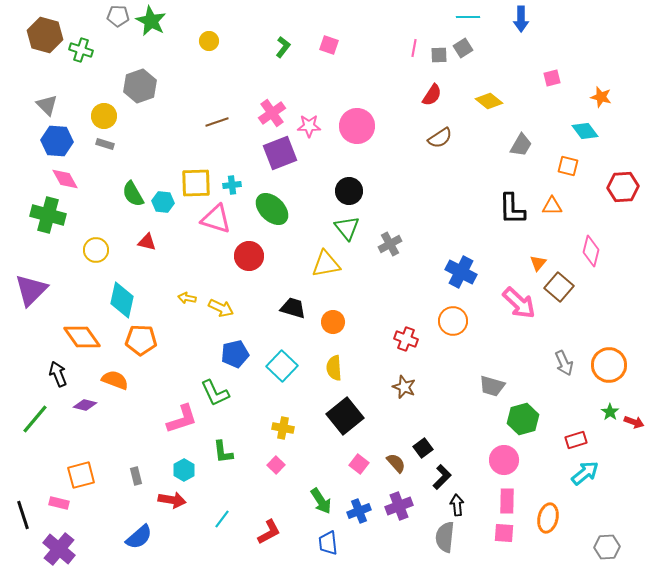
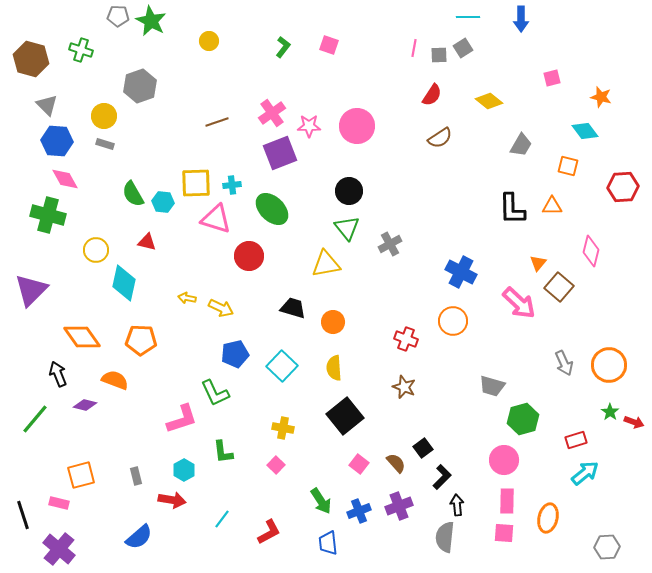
brown hexagon at (45, 35): moved 14 px left, 24 px down
cyan diamond at (122, 300): moved 2 px right, 17 px up
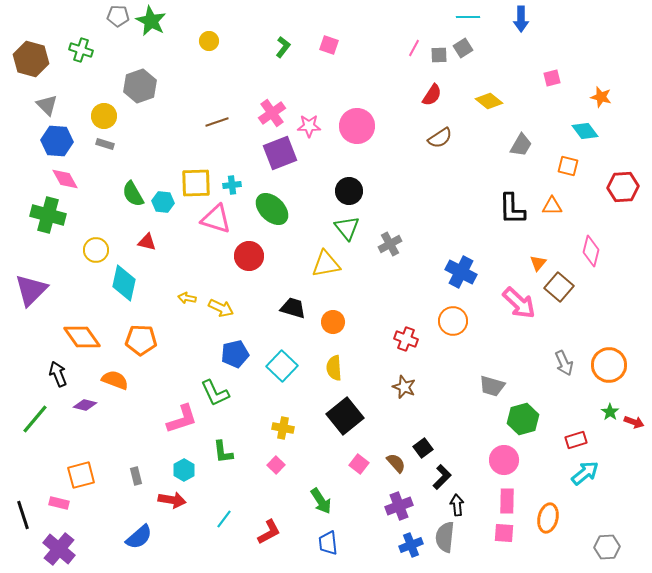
pink line at (414, 48): rotated 18 degrees clockwise
blue cross at (359, 511): moved 52 px right, 34 px down
cyan line at (222, 519): moved 2 px right
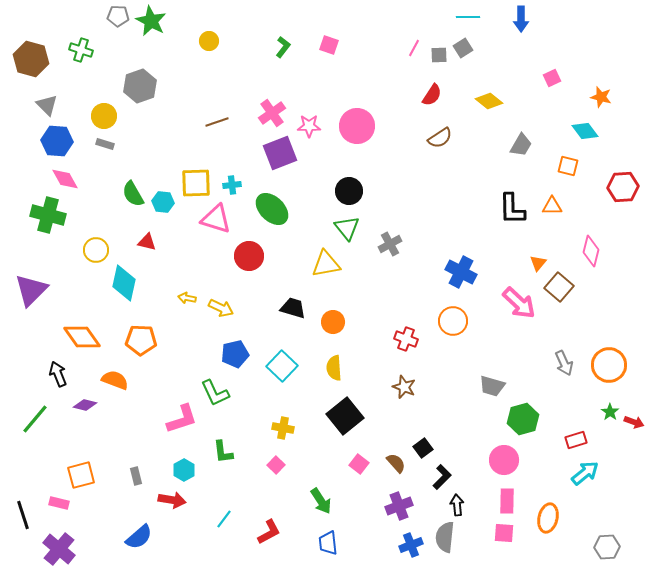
pink square at (552, 78): rotated 12 degrees counterclockwise
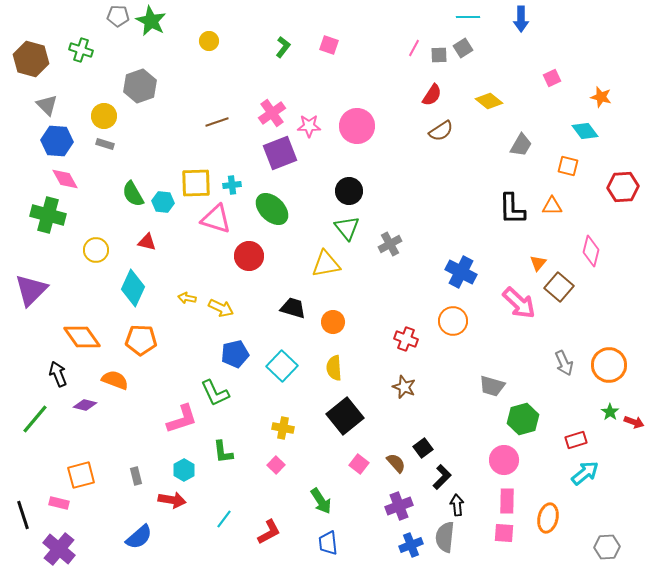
brown semicircle at (440, 138): moved 1 px right, 7 px up
cyan diamond at (124, 283): moved 9 px right, 5 px down; rotated 12 degrees clockwise
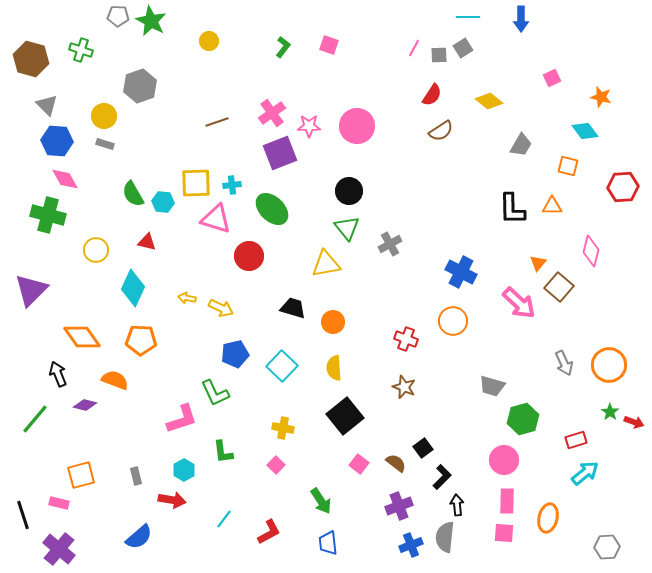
brown semicircle at (396, 463): rotated 10 degrees counterclockwise
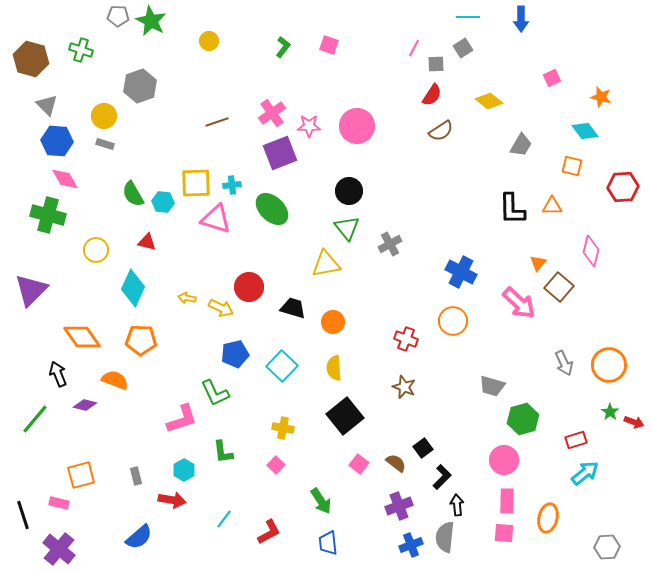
gray square at (439, 55): moved 3 px left, 9 px down
orange square at (568, 166): moved 4 px right
red circle at (249, 256): moved 31 px down
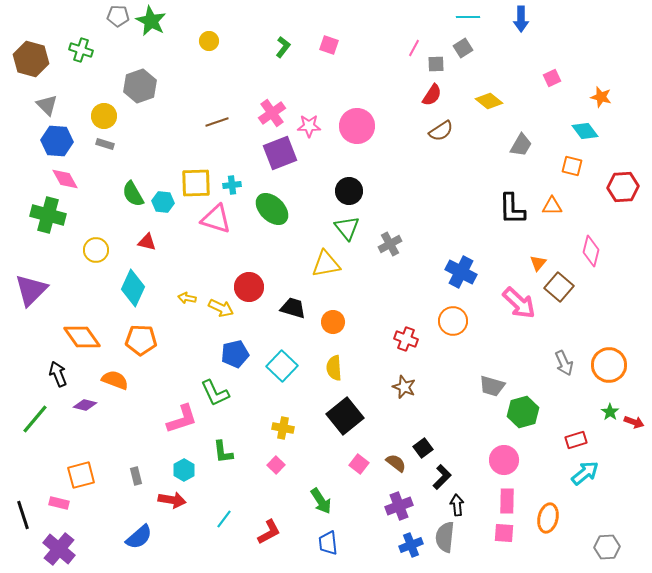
green hexagon at (523, 419): moved 7 px up
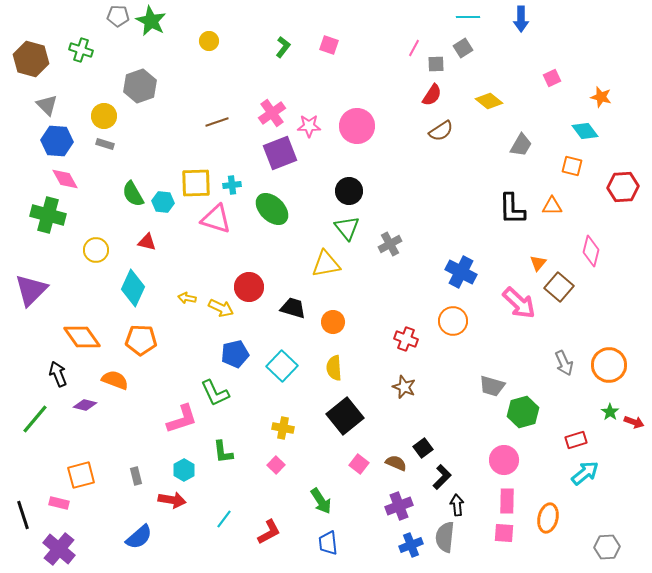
brown semicircle at (396, 463): rotated 15 degrees counterclockwise
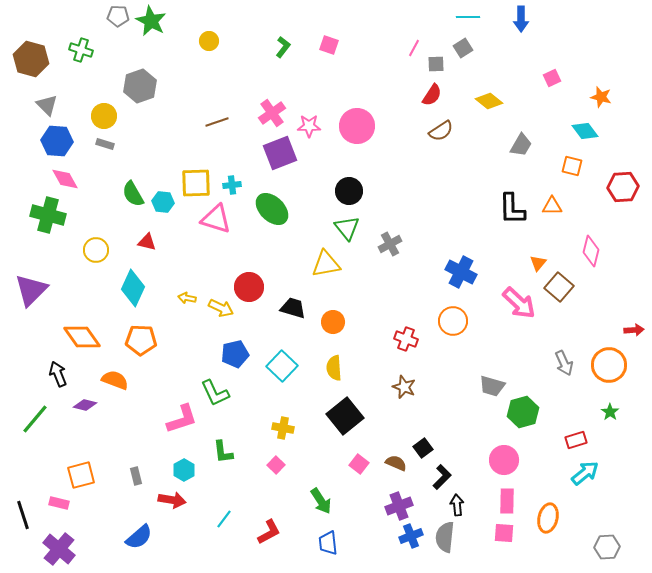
red arrow at (634, 422): moved 92 px up; rotated 24 degrees counterclockwise
blue cross at (411, 545): moved 9 px up
